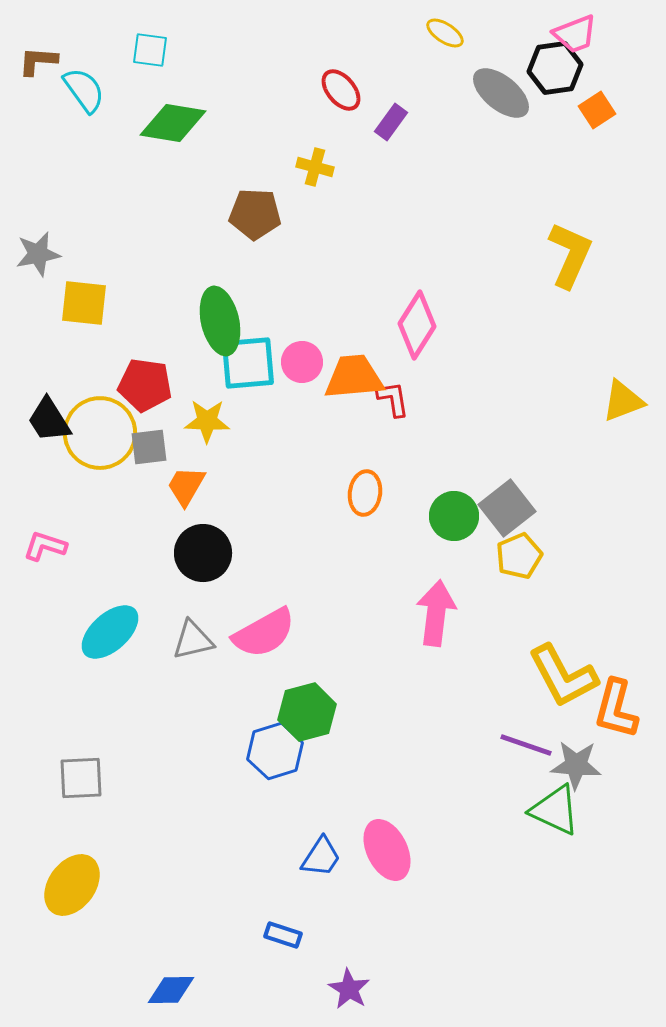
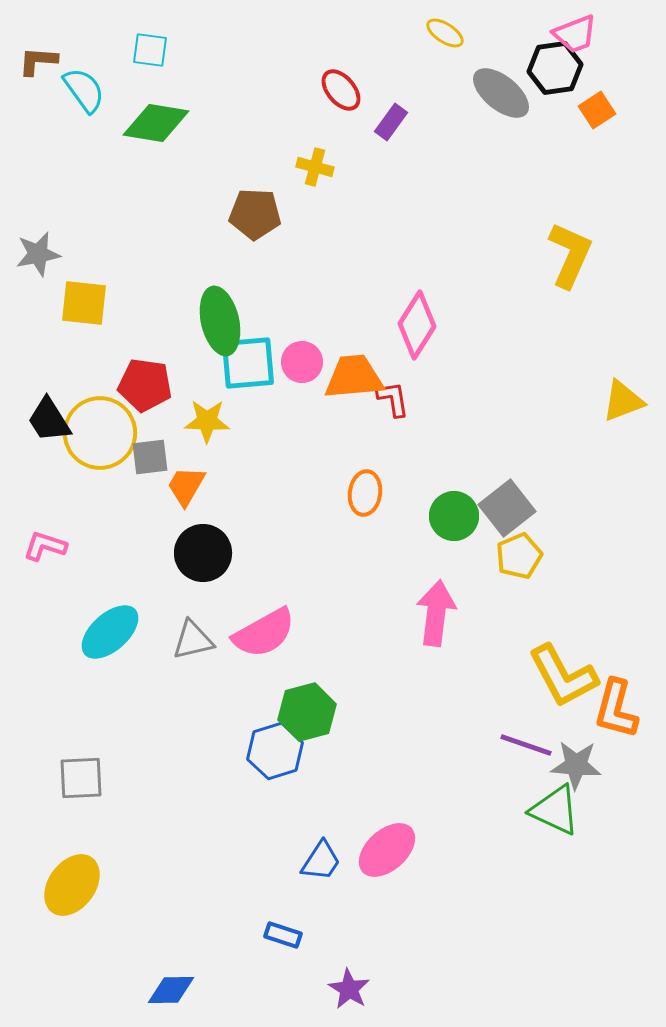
green diamond at (173, 123): moved 17 px left
gray square at (149, 447): moved 1 px right, 10 px down
pink ellipse at (387, 850): rotated 74 degrees clockwise
blue trapezoid at (321, 857): moved 4 px down
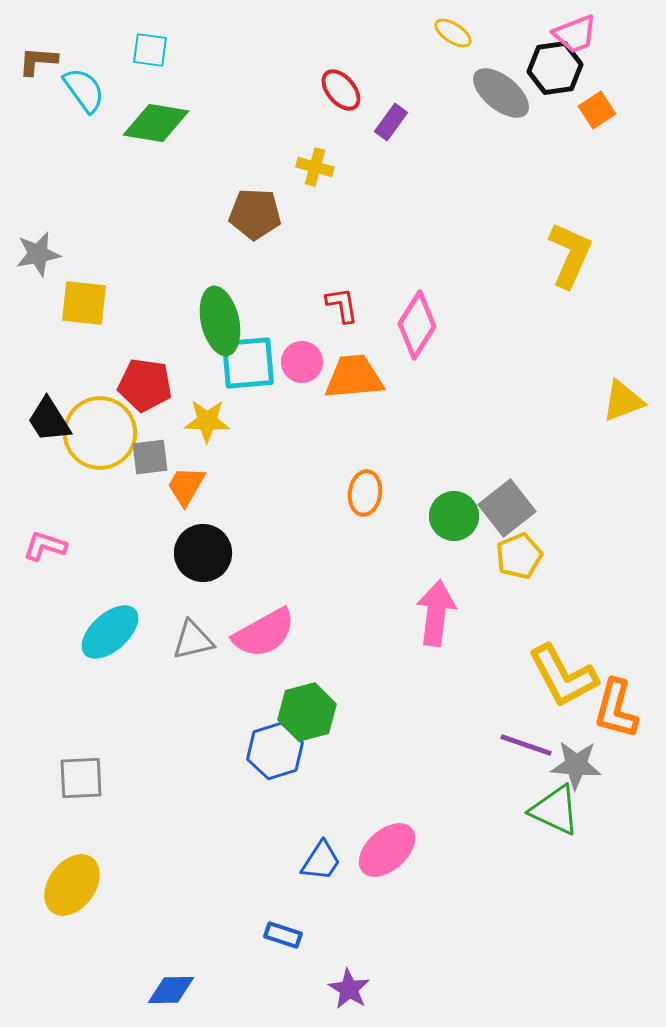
yellow ellipse at (445, 33): moved 8 px right
red L-shape at (393, 399): moved 51 px left, 94 px up
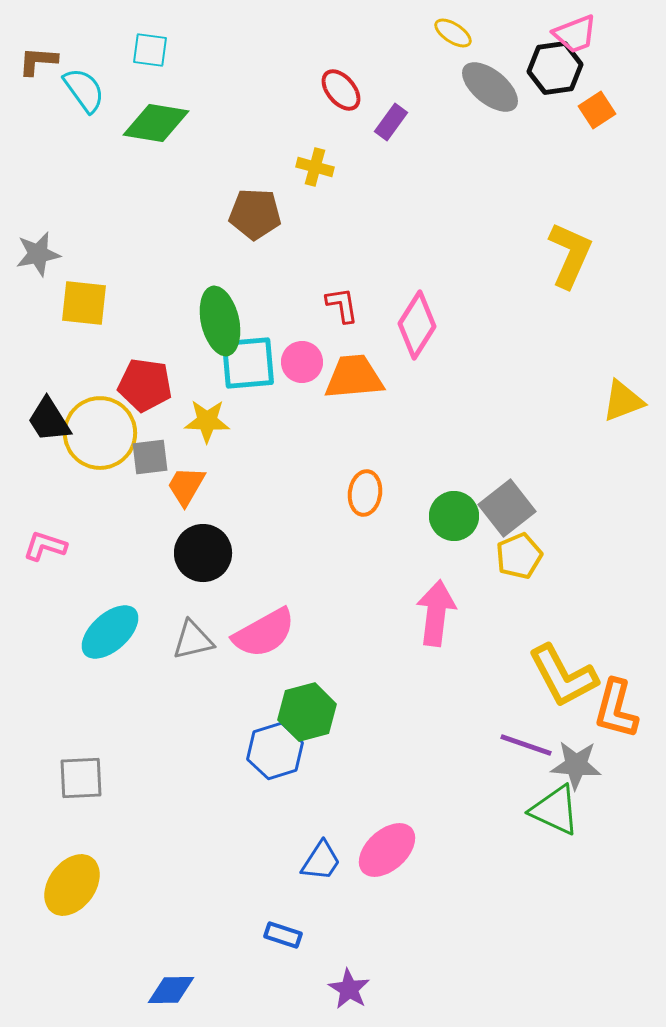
gray ellipse at (501, 93): moved 11 px left, 6 px up
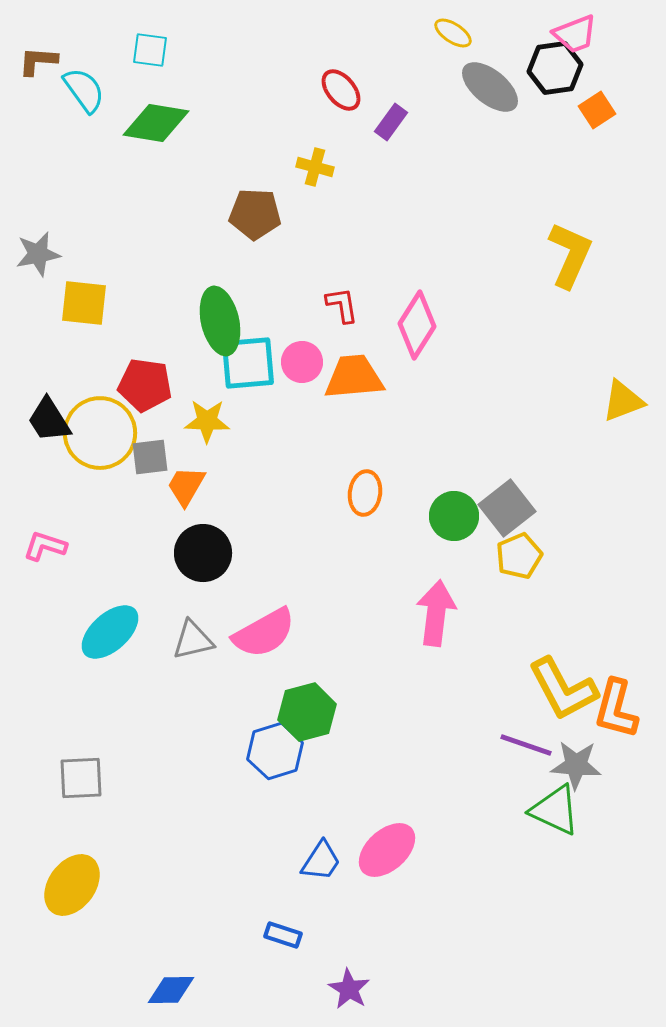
yellow L-shape at (563, 676): moved 13 px down
